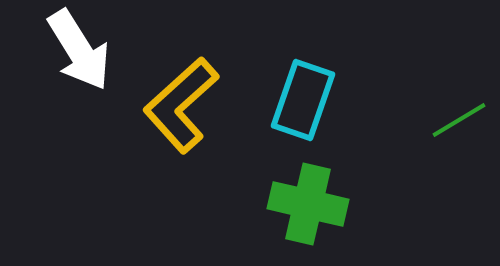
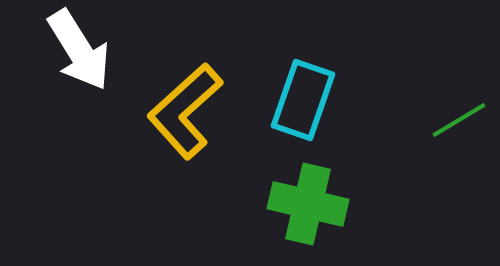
yellow L-shape: moved 4 px right, 6 px down
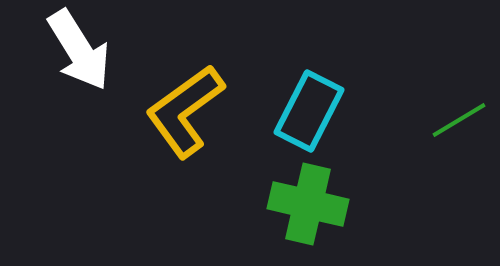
cyan rectangle: moved 6 px right, 11 px down; rotated 8 degrees clockwise
yellow L-shape: rotated 6 degrees clockwise
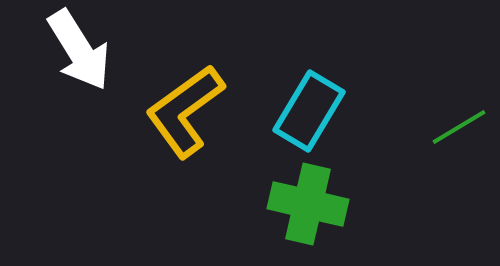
cyan rectangle: rotated 4 degrees clockwise
green line: moved 7 px down
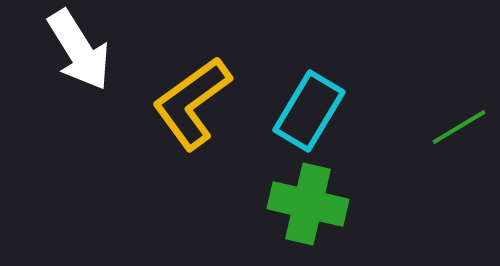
yellow L-shape: moved 7 px right, 8 px up
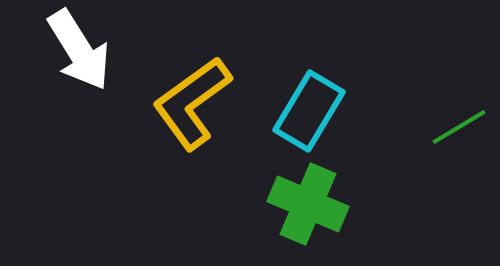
green cross: rotated 10 degrees clockwise
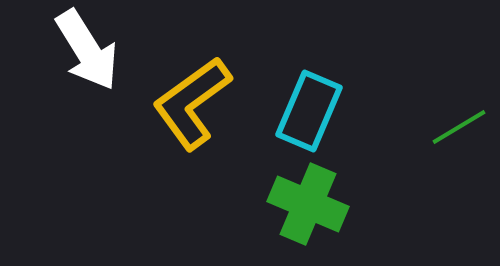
white arrow: moved 8 px right
cyan rectangle: rotated 8 degrees counterclockwise
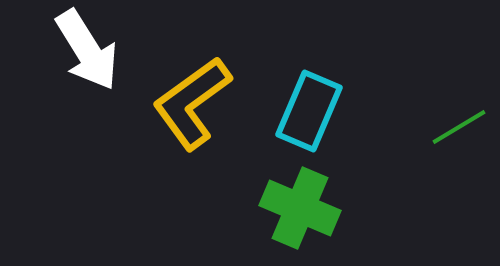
green cross: moved 8 px left, 4 px down
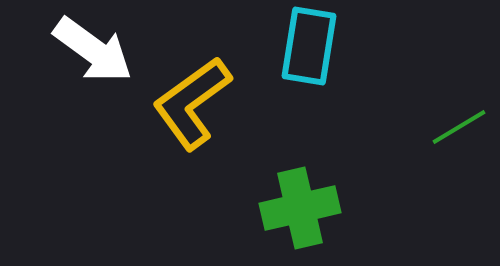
white arrow: moved 6 px right; rotated 22 degrees counterclockwise
cyan rectangle: moved 65 px up; rotated 14 degrees counterclockwise
green cross: rotated 36 degrees counterclockwise
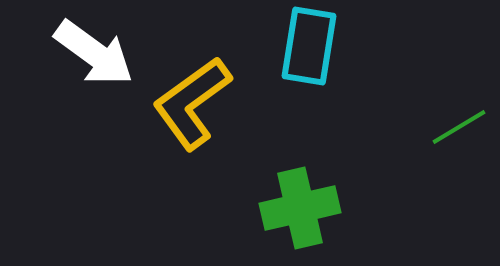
white arrow: moved 1 px right, 3 px down
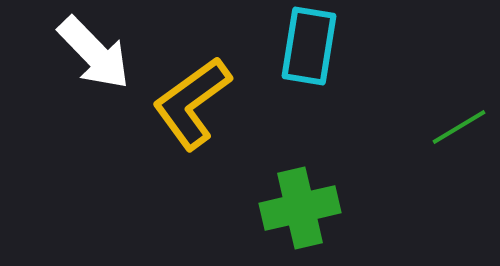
white arrow: rotated 10 degrees clockwise
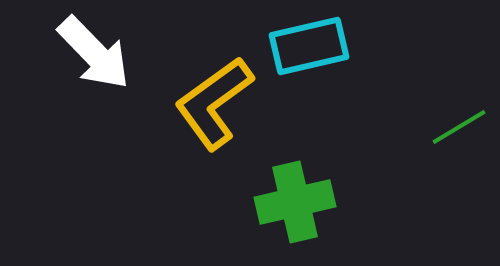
cyan rectangle: rotated 68 degrees clockwise
yellow L-shape: moved 22 px right
green cross: moved 5 px left, 6 px up
